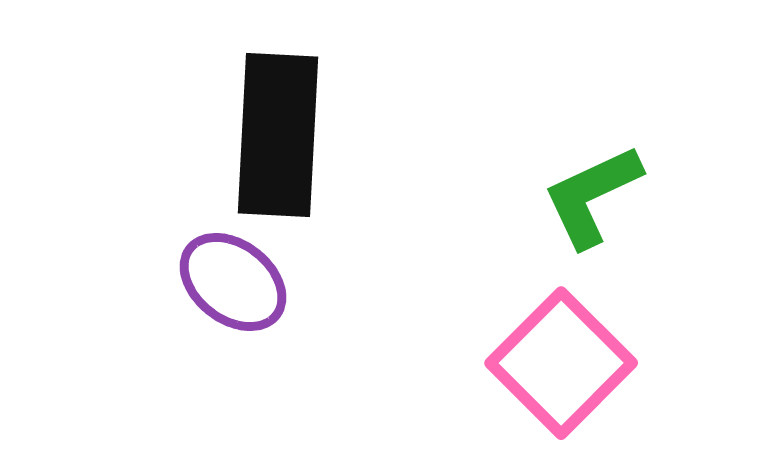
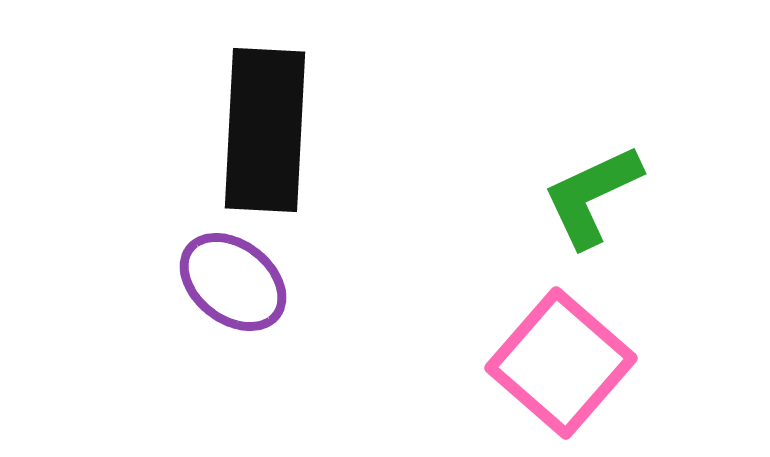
black rectangle: moved 13 px left, 5 px up
pink square: rotated 4 degrees counterclockwise
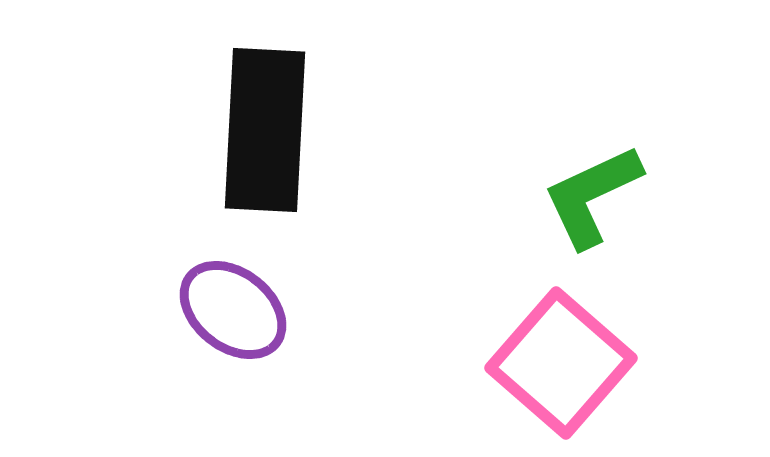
purple ellipse: moved 28 px down
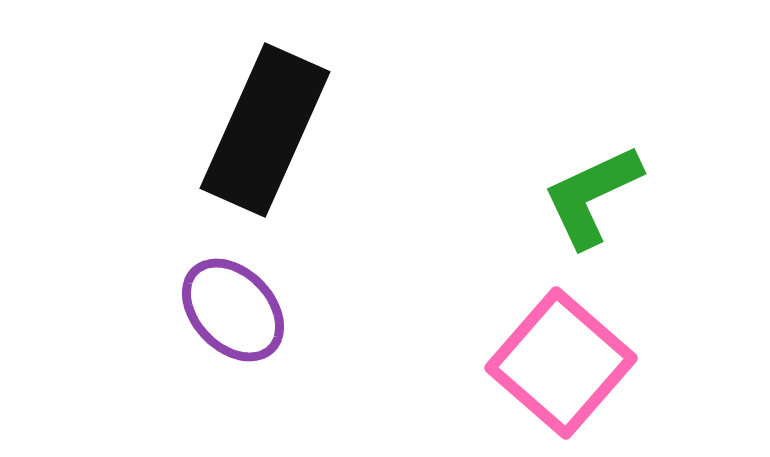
black rectangle: rotated 21 degrees clockwise
purple ellipse: rotated 8 degrees clockwise
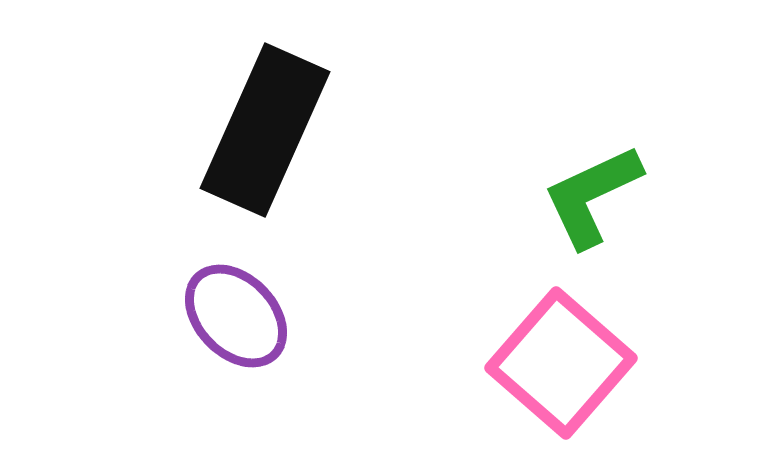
purple ellipse: moved 3 px right, 6 px down
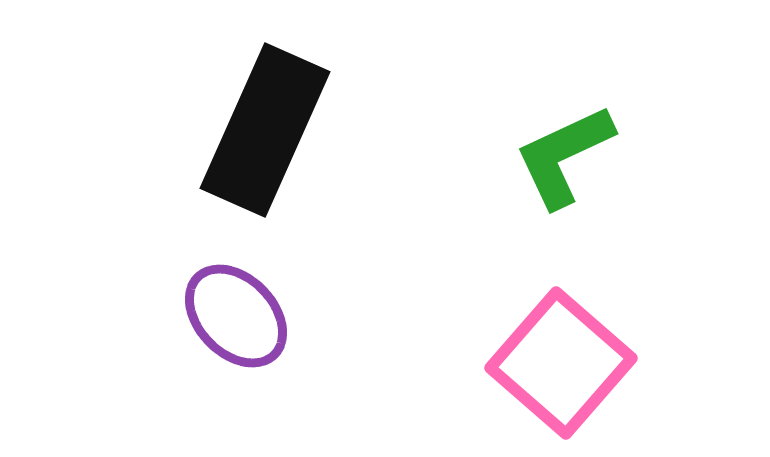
green L-shape: moved 28 px left, 40 px up
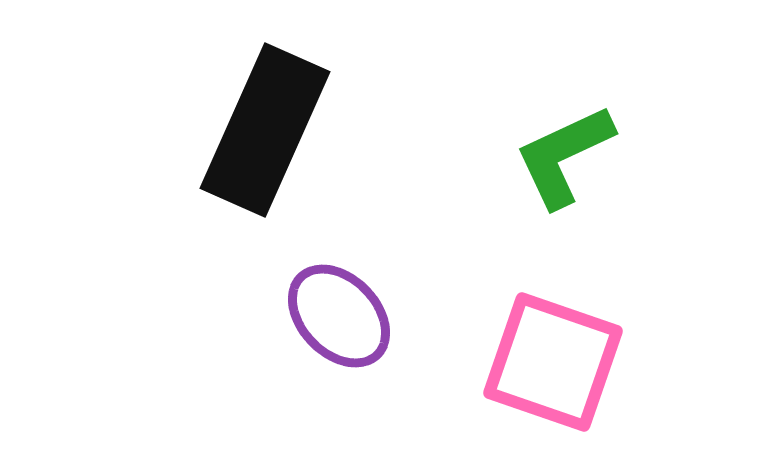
purple ellipse: moved 103 px right
pink square: moved 8 px left, 1 px up; rotated 22 degrees counterclockwise
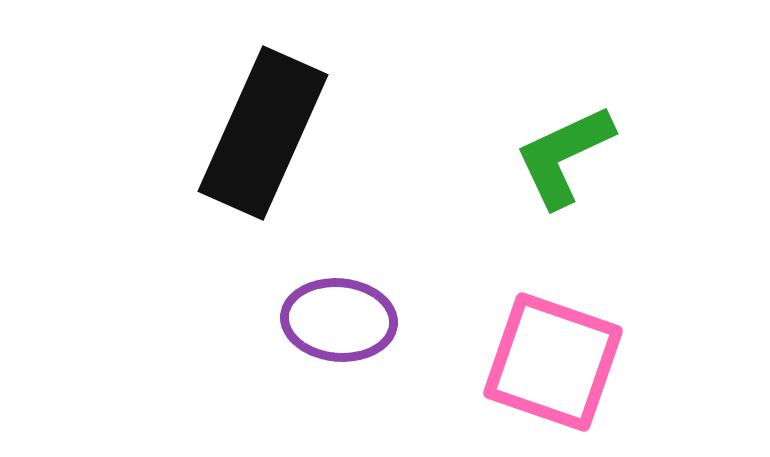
black rectangle: moved 2 px left, 3 px down
purple ellipse: moved 4 px down; rotated 41 degrees counterclockwise
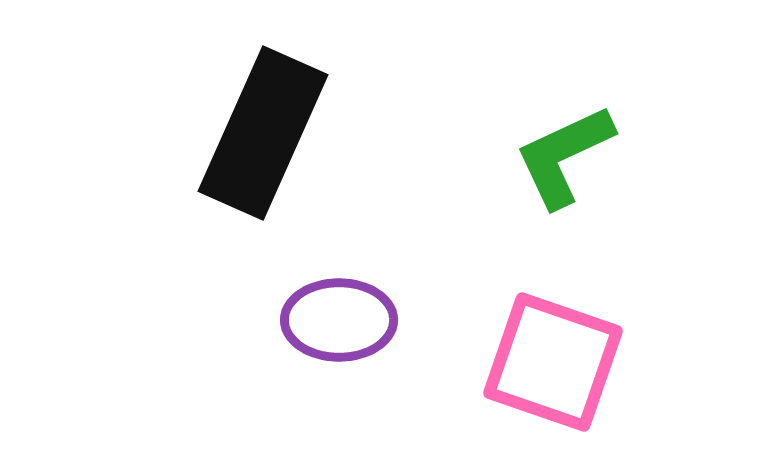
purple ellipse: rotated 5 degrees counterclockwise
